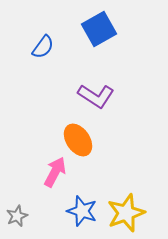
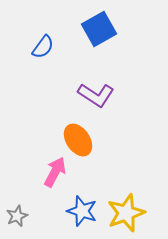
purple L-shape: moved 1 px up
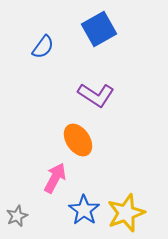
pink arrow: moved 6 px down
blue star: moved 2 px right, 1 px up; rotated 16 degrees clockwise
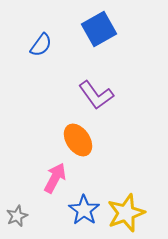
blue semicircle: moved 2 px left, 2 px up
purple L-shape: rotated 21 degrees clockwise
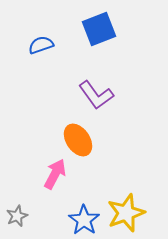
blue square: rotated 8 degrees clockwise
blue semicircle: rotated 145 degrees counterclockwise
pink arrow: moved 4 px up
blue star: moved 10 px down
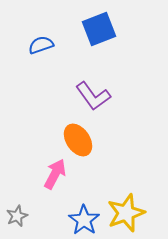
purple L-shape: moved 3 px left, 1 px down
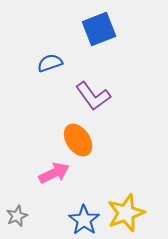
blue semicircle: moved 9 px right, 18 px down
pink arrow: moved 1 px left, 1 px up; rotated 36 degrees clockwise
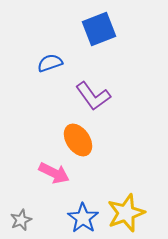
pink arrow: rotated 52 degrees clockwise
gray star: moved 4 px right, 4 px down
blue star: moved 1 px left, 2 px up
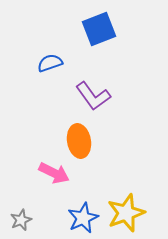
orange ellipse: moved 1 px right, 1 px down; rotated 24 degrees clockwise
blue star: rotated 12 degrees clockwise
